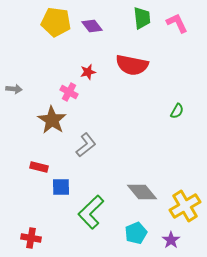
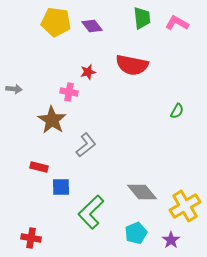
pink L-shape: rotated 35 degrees counterclockwise
pink cross: rotated 18 degrees counterclockwise
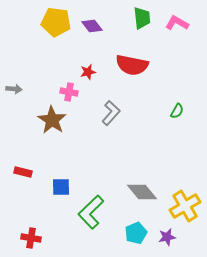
gray L-shape: moved 25 px right, 32 px up; rotated 10 degrees counterclockwise
red rectangle: moved 16 px left, 5 px down
purple star: moved 4 px left, 3 px up; rotated 24 degrees clockwise
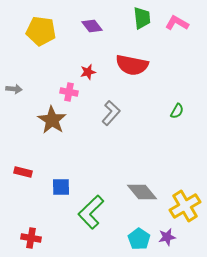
yellow pentagon: moved 15 px left, 9 px down
cyan pentagon: moved 3 px right, 6 px down; rotated 15 degrees counterclockwise
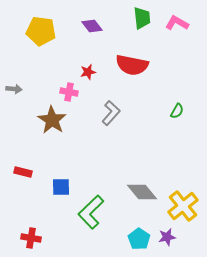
yellow cross: moved 2 px left; rotated 8 degrees counterclockwise
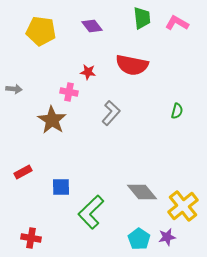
red star: rotated 21 degrees clockwise
green semicircle: rotated 14 degrees counterclockwise
red rectangle: rotated 42 degrees counterclockwise
